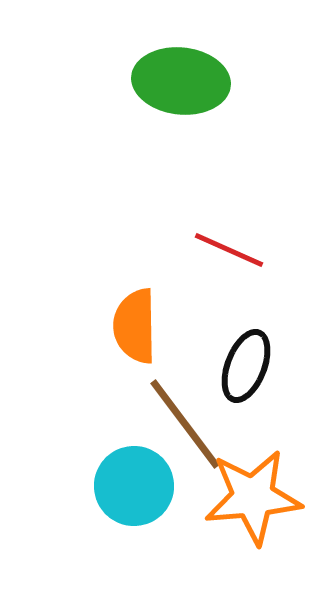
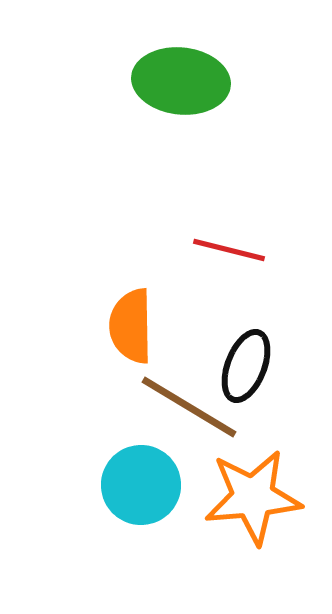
red line: rotated 10 degrees counterclockwise
orange semicircle: moved 4 px left
brown line: moved 4 px right, 17 px up; rotated 22 degrees counterclockwise
cyan circle: moved 7 px right, 1 px up
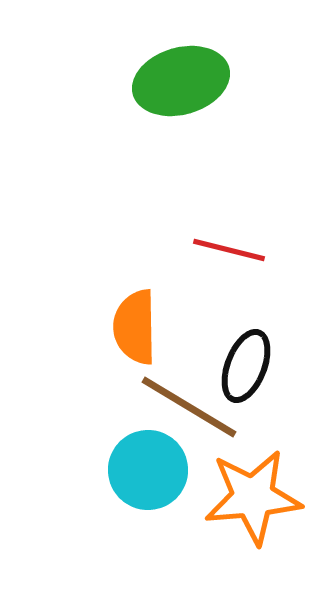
green ellipse: rotated 22 degrees counterclockwise
orange semicircle: moved 4 px right, 1 px down
cyan circle: moved 7 px right, 15 px up
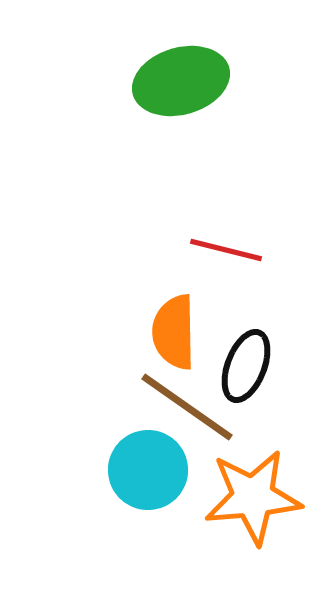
red line: moved 3 px left
orange semicircle: moved 39 px right, 5 px down
brown line: moved 2 px left; rotated 4 degrees clockwise
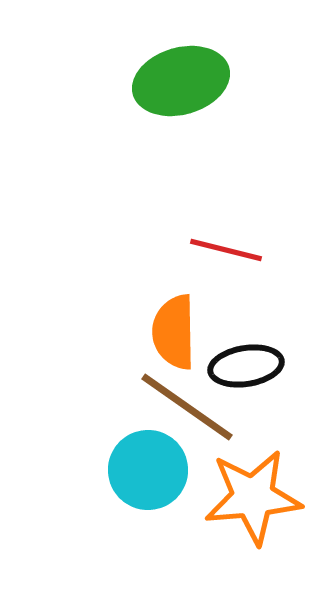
black ellipse: rotated 60 degrees clockwise
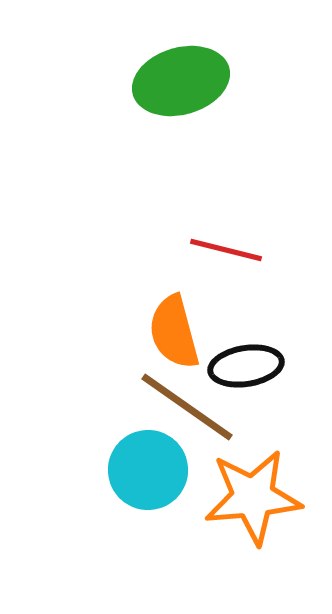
orange semicircle: rotated 14 degrees counterclockwise
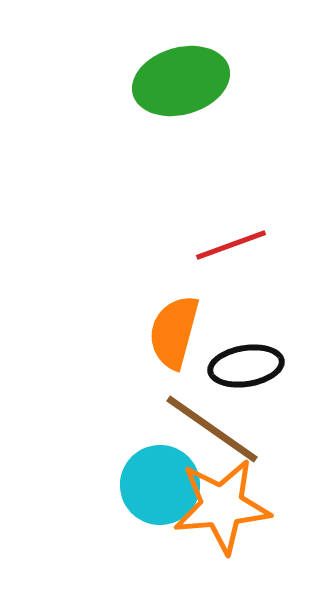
red line: moved 5 px right, 5 px up; rotated 34 degrees counterclockwise
orange semicircle: rotated 30 degrees clockwise
brown line: moved 25 px right, 22 px down
cyan circle: moved 12 px right, 15 px down
orange star: moved 31 px left, 9 px down
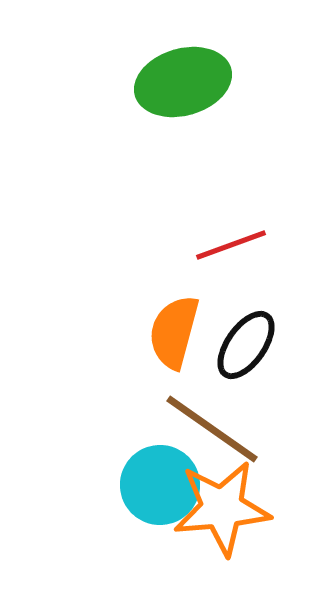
green ellipse: moved 2 px right, 1 px down
black ellipse: moved 21 px up; rotated 46 degrees counterclockwise
orange star: moved 2 px down
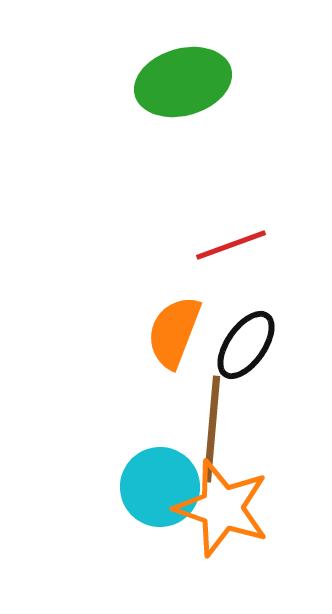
orange semicircle: rotated 6 degrees clockwise
brown line: rotated 60 degrees clockwise
cyan circle: moved 2 px down
orange star: rotated 24 degrees clockwise
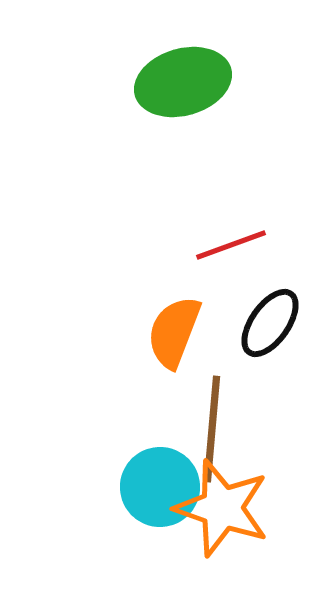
black ellipse: moved 24 px right, 22 px up
